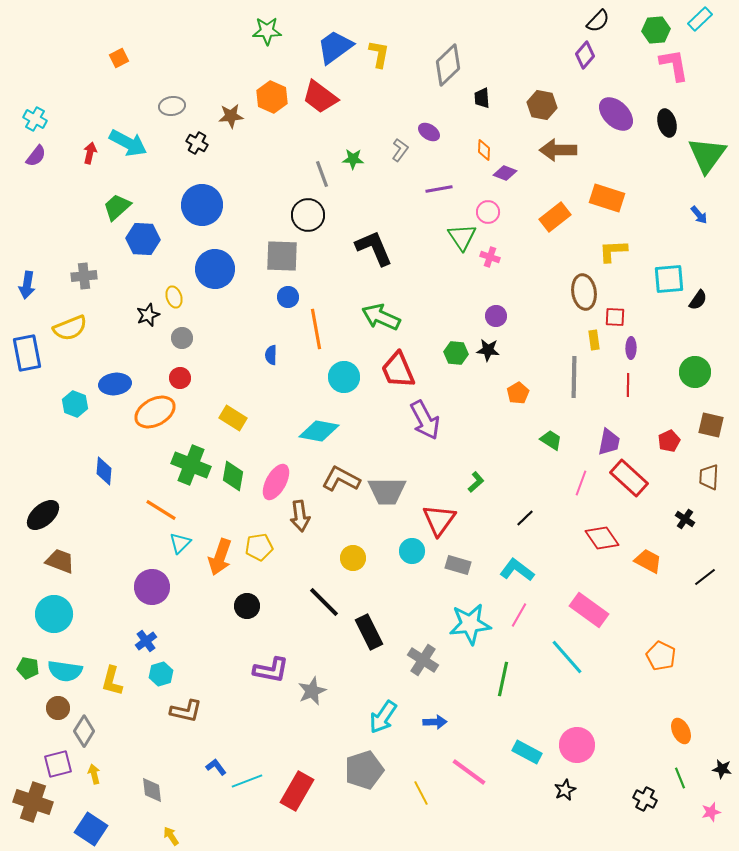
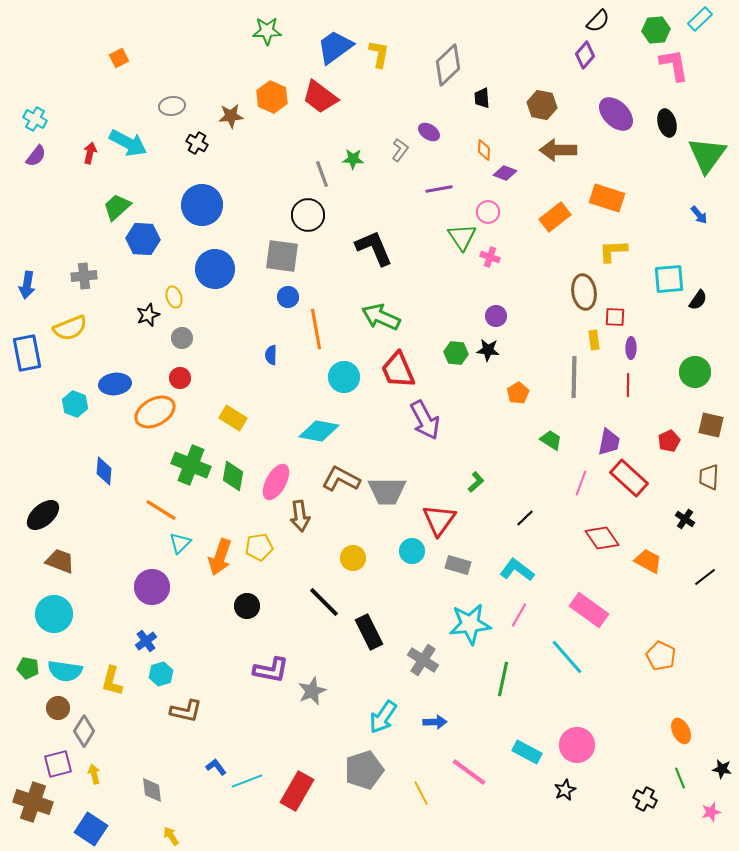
gray square at (282, 256): rotated 6 degrees clockwise
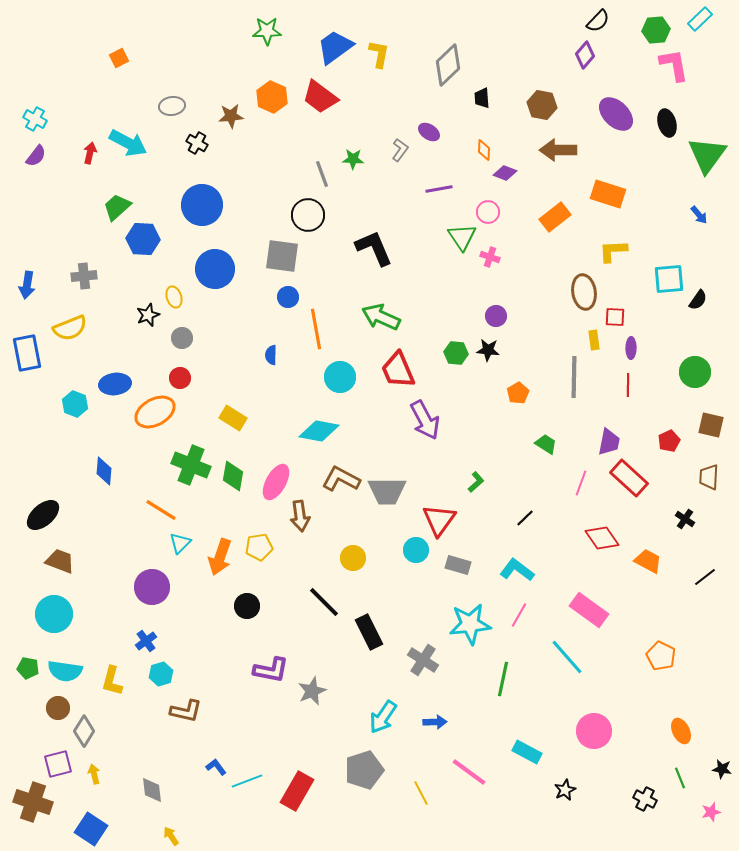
orange rectangle at (607, 198): moved 1 px right, 4 px up
cyan circle at (344, 377): moved 4 px left
green trapezoid at (551, 440): moved 5 px left, 4 px down
cyan circle at (412, 551): moved 4 px right, 1 px up
pink circle at (577, 745): moved 17 px right, 14 px up
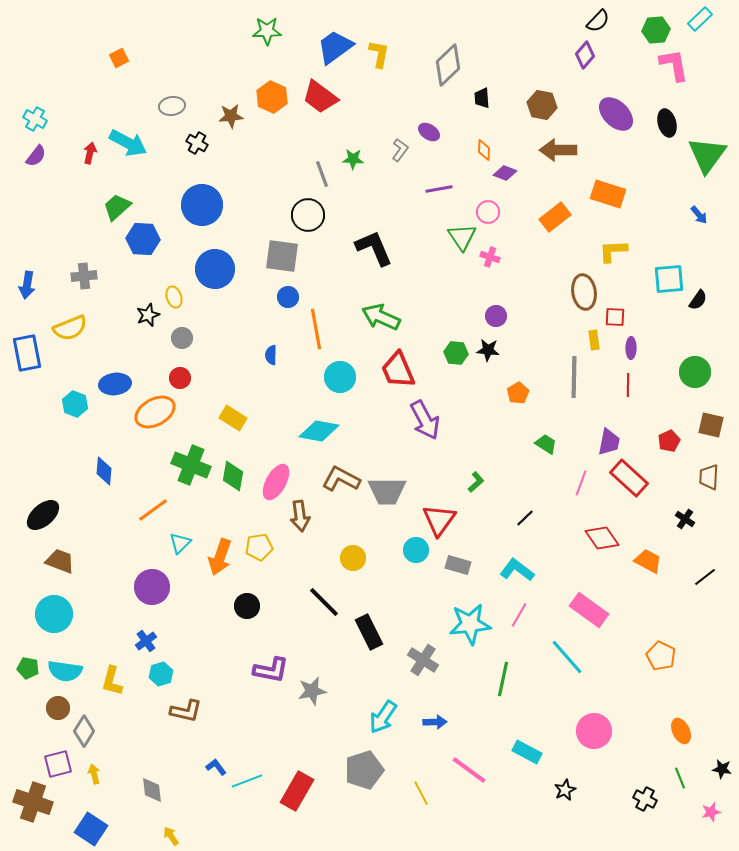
orange line at (161, 510): moved 8 px left; rotated 68 degrees counterclockwise
gray star at (312, 691): rotated 12 degrees clockwise
pink line at (469, 772): moved 2 px up
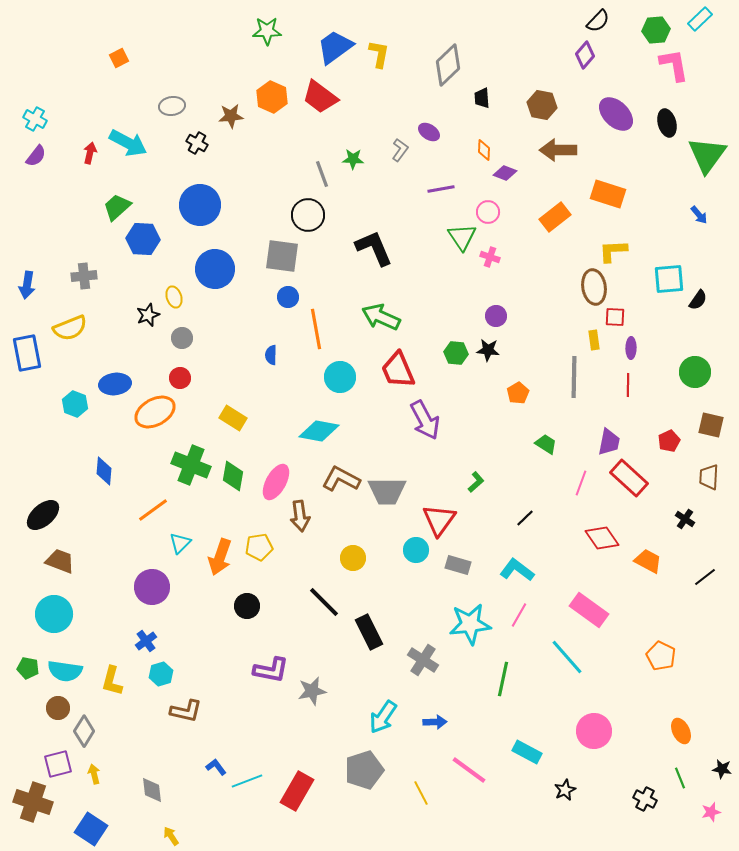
purple line at (439, 189): moved 2 px right
blue circle at (202, 205): moved 2 px left
brown ellipse at (584, 292): moved 10 px right, 5 px up
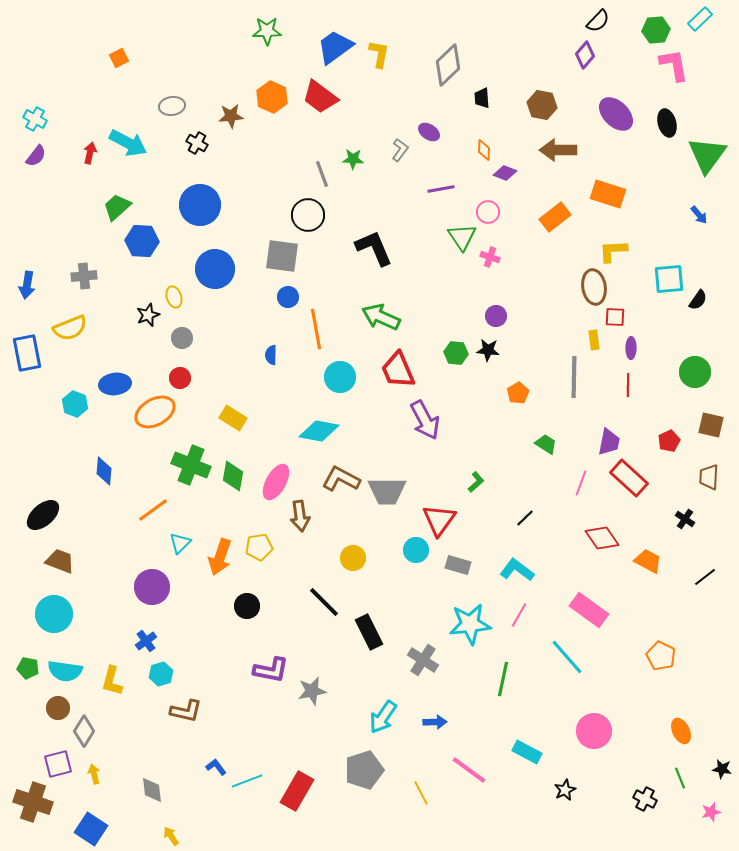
blue hexagon at (143, 239): moved 1 px left, 2 px down
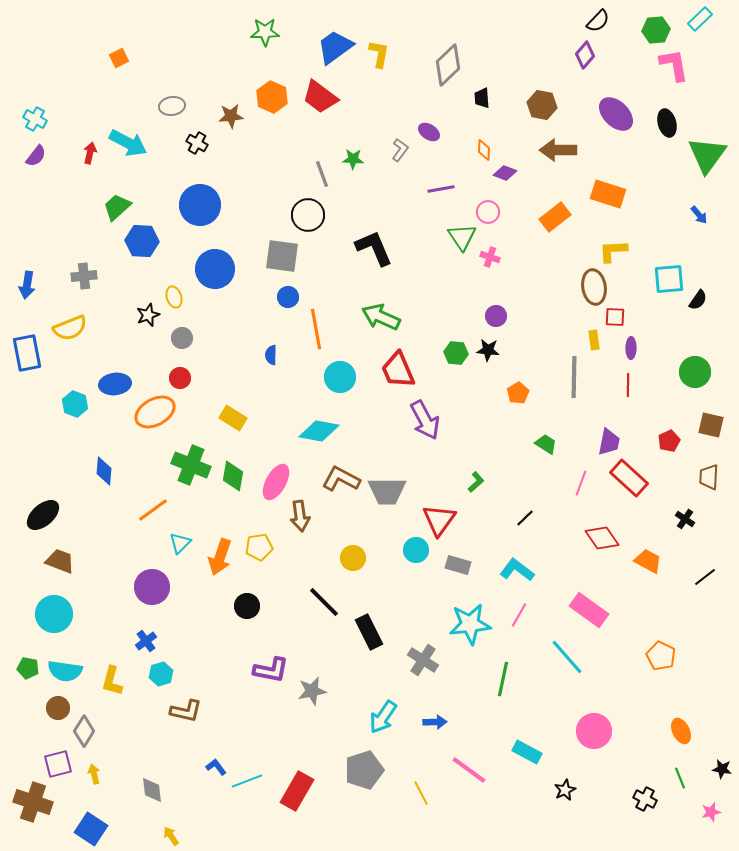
green star at (267, 31): moved 2 px left, 1 px down
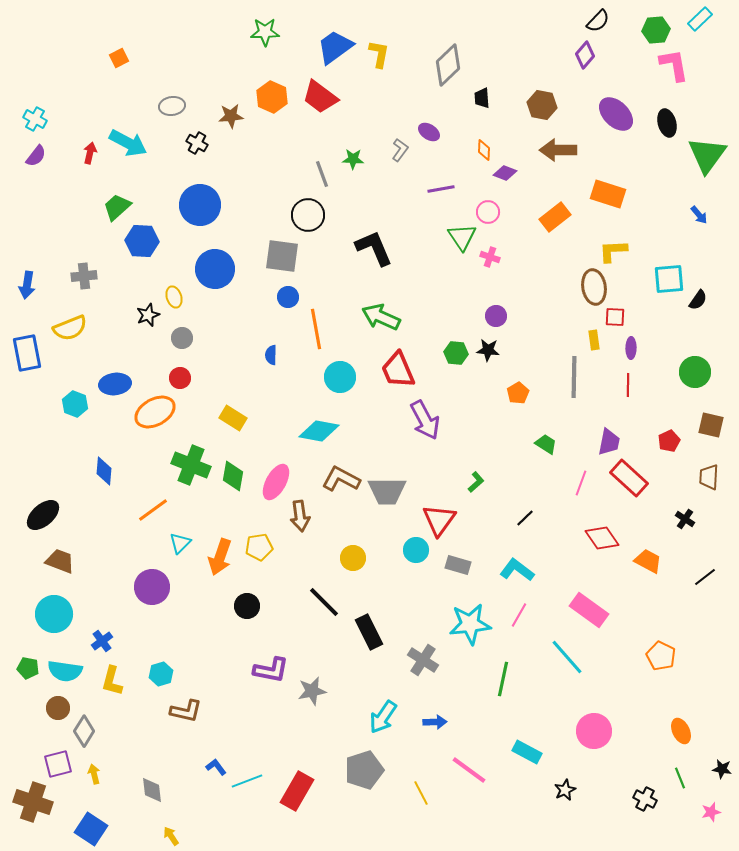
blue cross at (146, 641): moved 44 px left
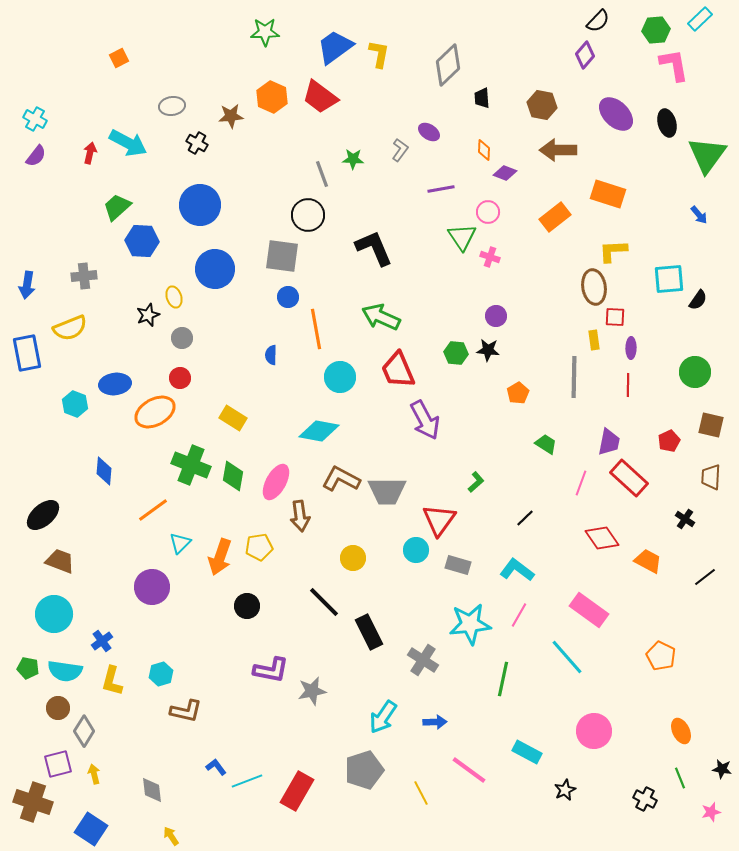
brown trapezoid at (709, 477): moved 2 px right
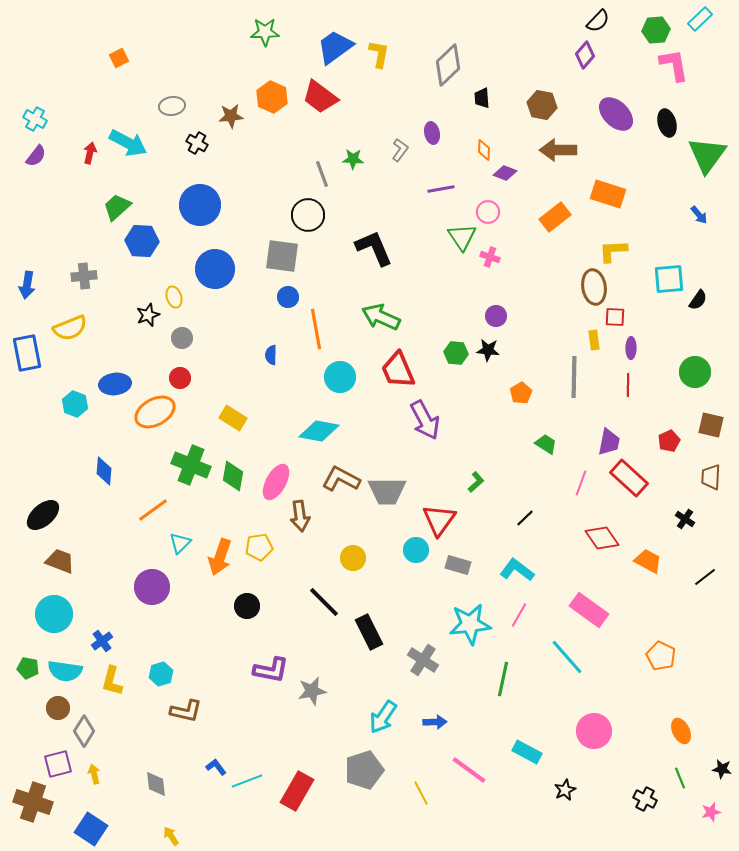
purple ellipse at (429, 132): moved 3 px right, 1 px down; rotated 45 degrees clockwise
orange pentagon at (518, 393): moved 3 px right
gray diamond at (152, 790): moved 4 px right, 6 px up
